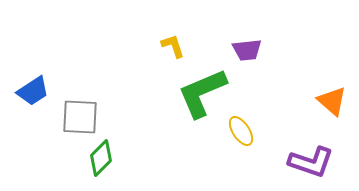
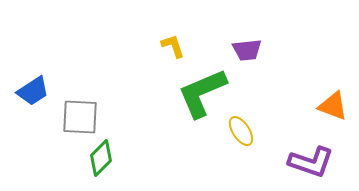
orange triangle: moved 1 px right, 5 px down; rotated 20 degrees counterclockwise
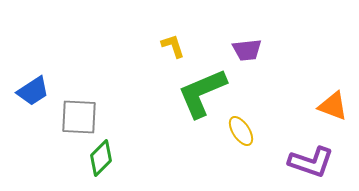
gray square: moved 1 px left
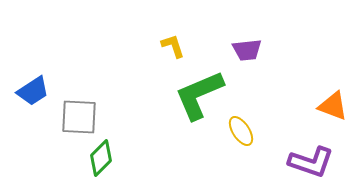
green L-shape: moved 3 px left, 2 px down
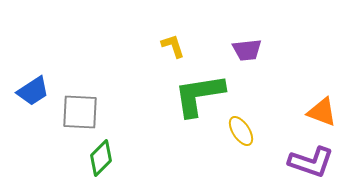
green L-shape: rotated 14 degrees clockwise
orange triangle: moved 11 px left, 6 px down
gray square: moved 1 px right, 5 px up
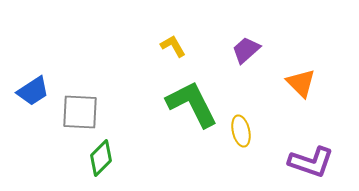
yellow L-shape: rotated 12 degrees counterclockwise
purple trapezoid: moved 1 px left; rotated 144 degrees clockwise
green L-shape: moved 7 px left, 9 px down; rotated 72 degrees clockwise
orange triangle: moved 21 px left, 29 px up; rotated 24 degrees clockwise
yellow ellipse: rotated 20 degrees clockwise
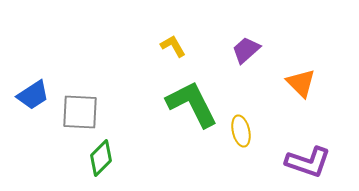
blue trapezoid: moved 4 px down
purple L-shape: moved 3 px left
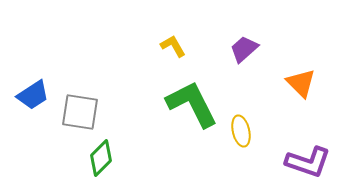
purple trapezoid: moved 2 px left, 1 px up
gray square: rotated 6 degrees clockwise
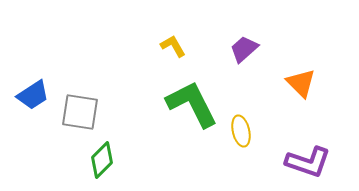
green diamond: moved 1 px right, 2 px down
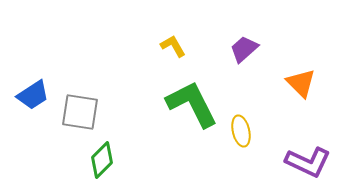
purple L-shape: rotated 6 degrees clockwise
